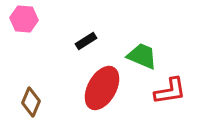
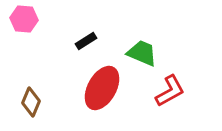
green trapezoid: moved 3 px up
red L-shape: rotated 20 degrees counterclockwise
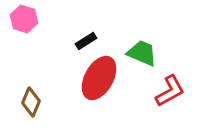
pink hexagon: rotated 12 degrees clockwise
red ellipse: moved 3 px left, 10 px up
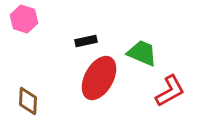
black rectangle: rotated 20 degrees clockwise
brown diamond: moved 3 px left, 1 px up; rotated 20 degrees counterclockwise
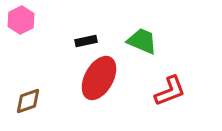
pink hexagon: moved 3 px left, 1 px down; rotated 16 degrees clockwise
green trapezoid: moved 12 px up
red L-shape: rotated 8 degrees clockwise
brown diamond: rotated 68 degrees clockwise
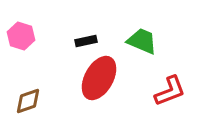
pink hexagon: moved 16 px down; rotated 16 degrees counterclockwise
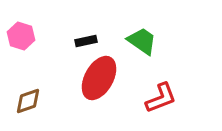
green trapezoid: rotated 12 degrees clockwise
red L-shape: moved 9 px left, 7 px down
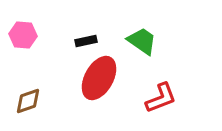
pink hexagon: moved 2 px right, 1 px up; rotated 12 degrees counterclockwise
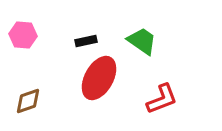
red L-shape: moved 1 px right, 1 px down
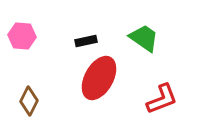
pink hexagon: moved 1 px left, 1 px down
green trapezoid: moved 2 px right, 3 px up
brown diamond: moved 1 px right; rotated 44 degrees counterclockwise
